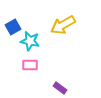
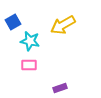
blue square: moved 5 px up
pink rectangle: moved 1 px left
purple rectangle: rotated 56 degrees counterclockwise
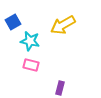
pink rectangle: moved 2 px right; rotated 14 degrees clockwise
purple rectangle: rotated 56 degrees counterclockwise
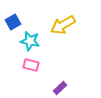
purple rectangle: rotated 32 degrees clockwise
